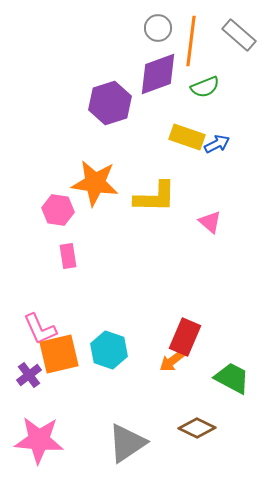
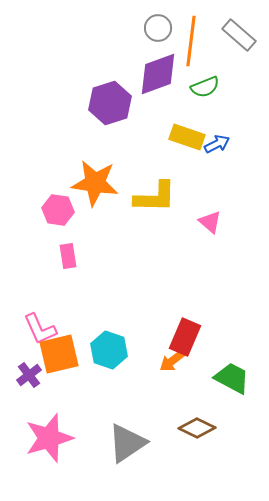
pink star: moved 10 px right, 2 px up; rotated 21 degrees counterclockwise
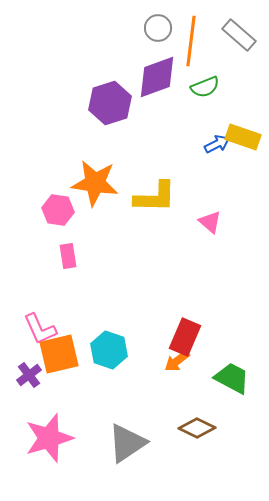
purple diamond: moved 1 px left, 3 px down
yellow rectangle: moved 56 px right
orange arrow: moved 5 px right
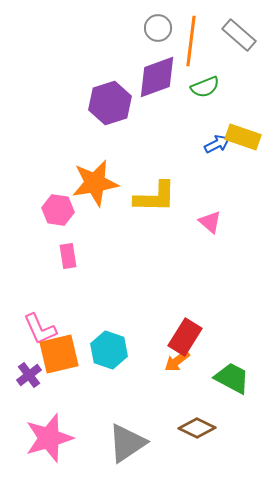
orange star: rotated 18 degrees counterclockwise
red rectangle: rotated 9 degrees clockwise
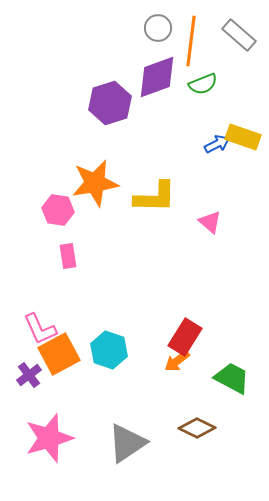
green semicircle: moved 2 px left, 3 px up
orange square: rotated 15 degrees counterclockwise
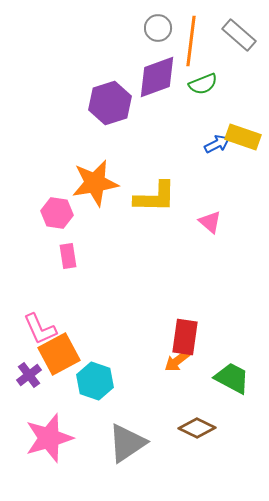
pink hexagon: moved 1 px left, 3 px down
red rectangle: rotated 24 degrees counterclockwise
cyan hexagon: moved 14 px left, 31 px down
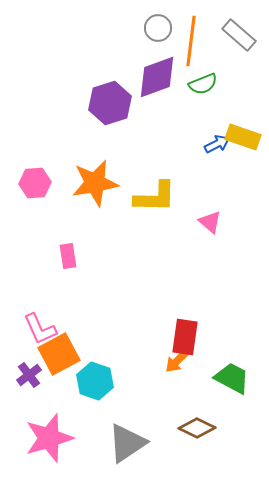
pink hexagon: moved 22 px left, 30 px up; rotated 12 degrees counterclockwise
orange arrow: rotated 8 degrees counterclockwise
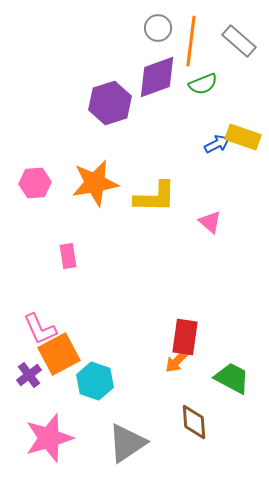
gray rectangle: moved 6 px down
brown diamond: moved 3 px left, 6 px up; rotated 60 degrees clockwise
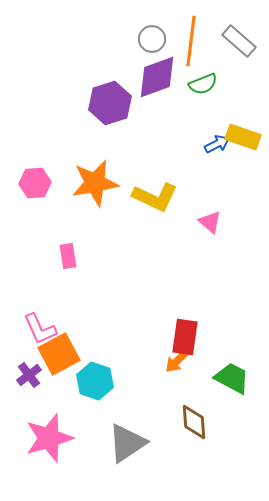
gray circle: moved 6 px left, 11 px down
yellow L-shape: rotated 24 degrees clockwise
